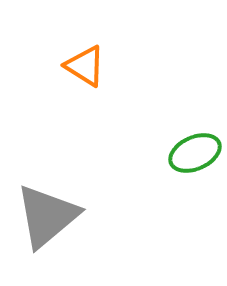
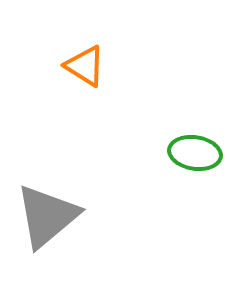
green ellipse: rotated 33 degrees clockwise
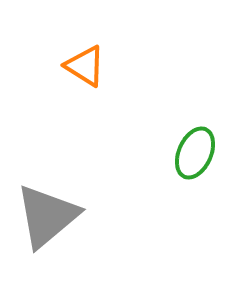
green ellipse: rotated 75 degrees counterclockwise
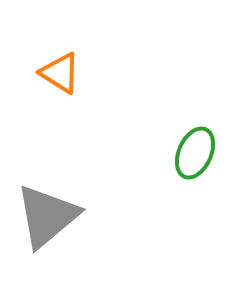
orange triangle: moved 25 px left, 7 px down
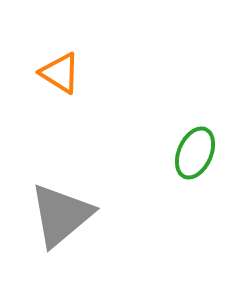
gray triangle: moved 14 px right, 1 px up
